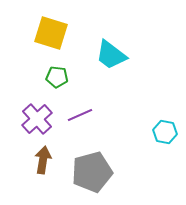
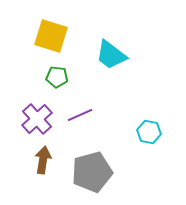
yellow square: moved 3 px down
cyan hexagon: moved 16 px left
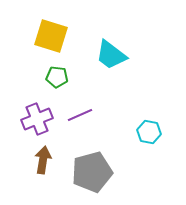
purple cross: rotated 20 degrees clockwise
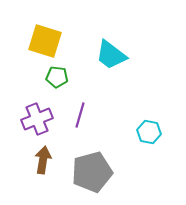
yellow square: moved 6 px left, 5 px down
purple line: rotated 50 degrees counterclockwise
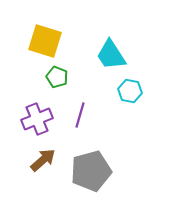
cyan trapezoid: rotated 20 degrees clockwise
green pentagon: rotated 15 degrees clockwise
cyan hexagon: moved 19 px left, 41 px up
brown arrow: rotated 40 degrees clockwise
gray pentagon: moved 1 px left, 1 px up
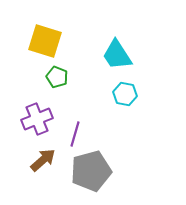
cyan trapezoid: moved 6 px right
cyan hexagon: moved 5 px left, 3 px down
purple line: moved 5 px left, 19 px down
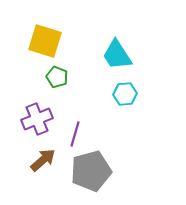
cyan hexagon: rotated 15 degrees counterclockwise
